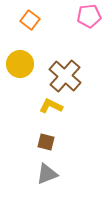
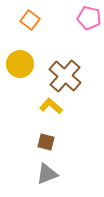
pink pentagon: moved 2 px down; rotated 20 degrees clockwise
yellow L-shape: rotated 15 degrees clockwise
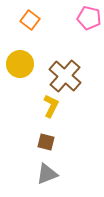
yellow L-shape: rotated 75 degrees clockwise
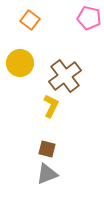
yellow circle: moved 1 px up
brown cross: rotated 12 degrees clockwise
brown square: moved 1 px right, 7 px down
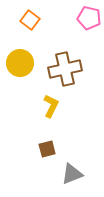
brown cross: moved 7 px up; rotated 24 degrees clockwise
brown square: rotated 30 degrees counterclockwise
gray triangle: moved 25 px right
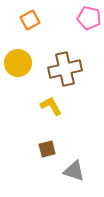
orange square: rotated 24 degrees clockwise
yellow circle: moved 2 px left
yellow L-shape: rotated 55 degrees counterclockwise
gray triangle: moved 2 px right, 3 px up; rotated 40 degrees clockwise
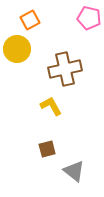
yellow circle: moved 1 px left, 14 px up
gray triangle: rotated 20 degrees clockwise
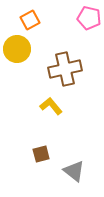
yellow L-shape: rotated 10 degrees counterclockwise
brown square: moved 6 px left, 5 px down
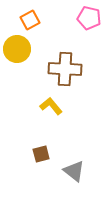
brown cross: rotated 16 degrees clockwise
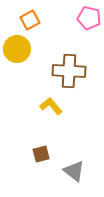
brown cross: moved 4 px right, 2 px down
